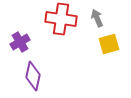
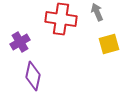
gray arrow: moved 6 px up
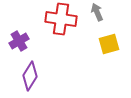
purple cross: moved 1 px left, 1 px up
purple diamond: moved 3 px left; rotated 20 degrees clockwise
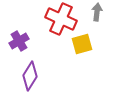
gray arrow: rotated 30 degrees clockwise
red cross: rotated 16 degrees clockwise
yellow square: moved 27 px left
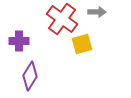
gray arrow: rotated 84 degrees clockwise
red cross: moved 1 px right; rotated 12 degrees clockwise
purple cross: rotated 30 degrees clockwise
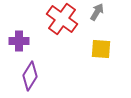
gray arrow: rotated 60 degrees counterclockwise
yellow square: moved 19 px right, 5 px down; rotated 20 degrees clockwise
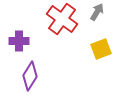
yellow square: rotated 25 degrees counterclockwise
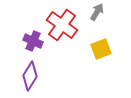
red cross: moved 6 px down
purple cross: moved 14 px right; rotated 24 degrees clockwise
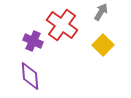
gray arrow: moved 4 px right
yellow square: moved 2 px right, 4 px up; rotated 25 degrees counterclockwise
purple diamond: rotated 36 degrees counterclockwise
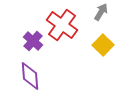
purple cross: rotated 18 degrees clockwise
